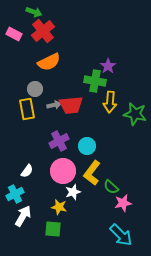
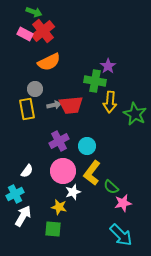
pink rectangle: moved 11 px right
green star: rotated 15 degrees clockwise
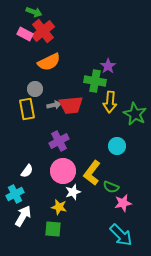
cyan circle: moved 30 px right
green semicircle: rotated 21 degrees counterclockwise
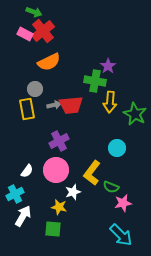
cyan circle: moved 2 px down
pink circle: moved 7 px left, 1 px up
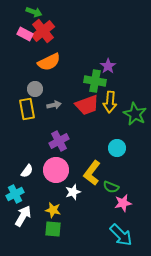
red trapezoid: moved 16 px right; rotated 15 degrees counterclockwise
yellow star: moved 6 px left, 3 px down
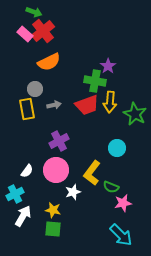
pink rectangle: rotated 14 degrees clockwise
